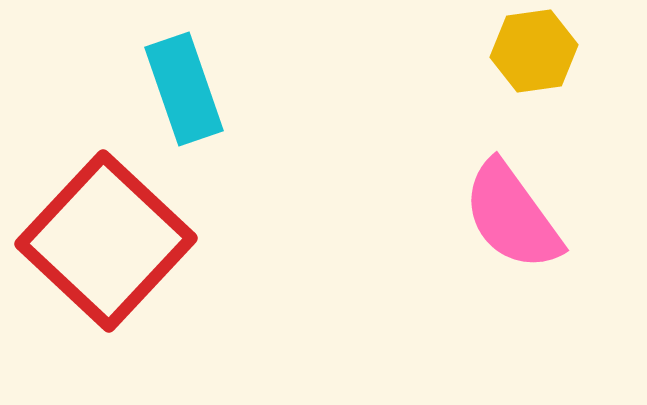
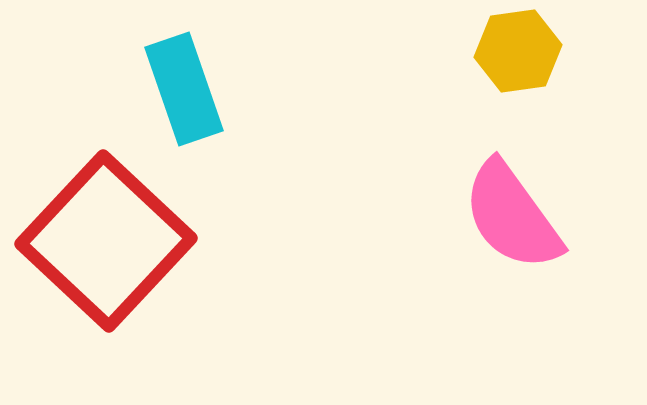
yellow hexagon: moved 16 px left
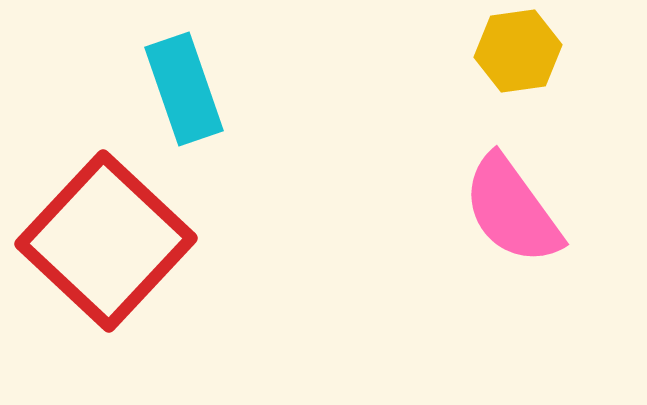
pink semicircle: moved 6 px up
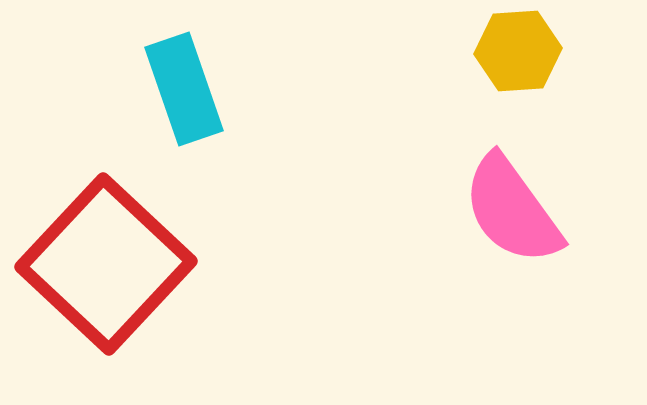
yellow hexagon: rotated 4 degrees clockwise
red square: moved 23 px down
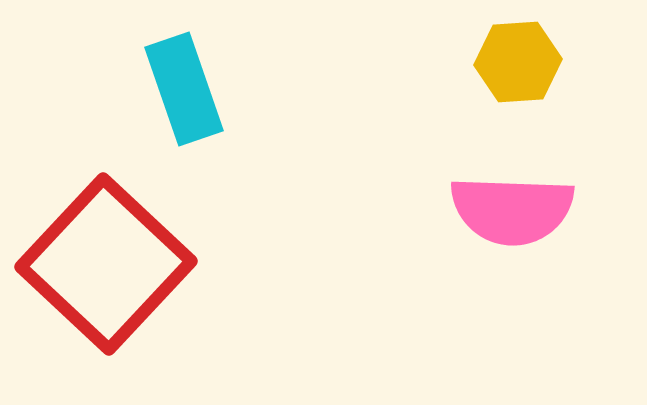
yellow hexagon: moved 11 px down
pink semicircle: rotated 52 degrees counterclockwise
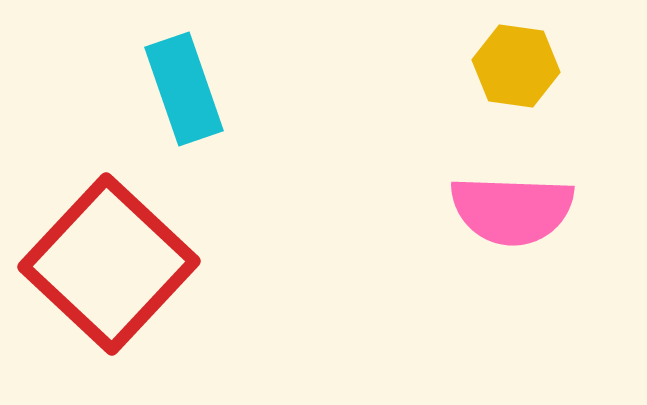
yellow hexagon: moved 2 px left, 4 px down; rotated 12 degrees clockwise
red square: moved 3 px right
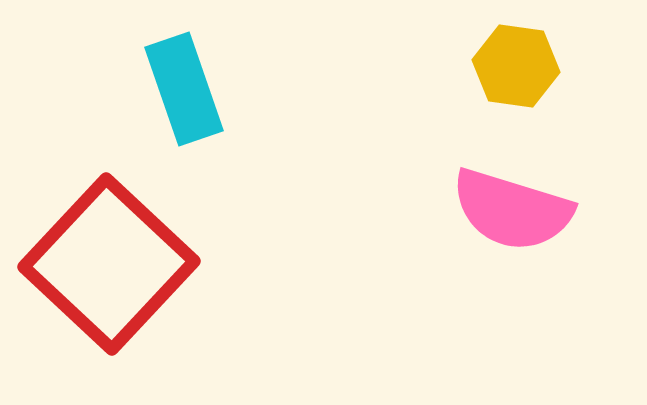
pink semicircle: rotated 15 degrees clockwise
